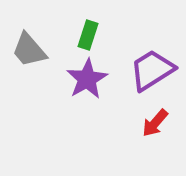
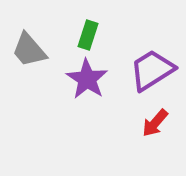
purple star: rotated 9 degrees counterclockwise
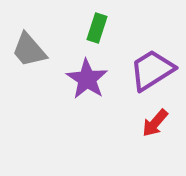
green rectangle: moved 9 px right, 7 px up
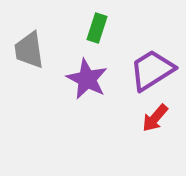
gray trapezoid: rotated 33 degrees clockwise
purple star: rotated 6 degrees counterclockwise
red arrow: moved 5 px up
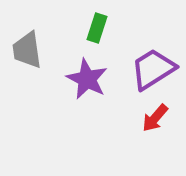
gray trapezoid: moved 2 px left
purple trapezoid: moved 1 px right, 1 px up
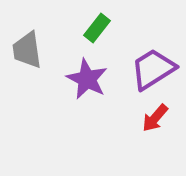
green rectangle: rotated 20 degrees clockwise
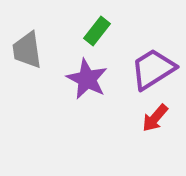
green rectangle: moved 3 px down
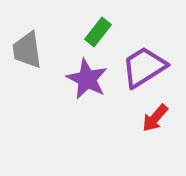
green rectangle: moved 1 px right, 1 px down
purple trapezoid: moved 9 px left, 2 px up
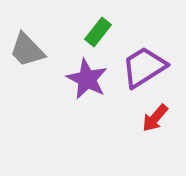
gray trapezoid: rotated 36 degrees counterclockwise
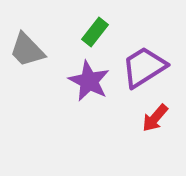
green rectangle: moved 3 px left
purple star: moved 2 px right, 2 px down
